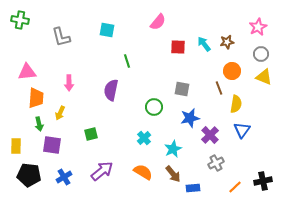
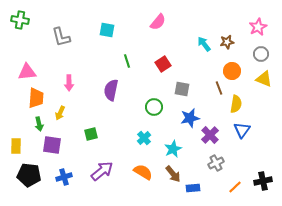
red square: moved 15 px left, 17 px down; rotated 35 degrees counterclockwise
yellow triangle: moved 2 px down
blue cross: rotated 14 degrees clockwise
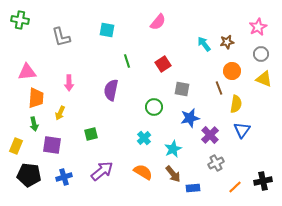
green arrow: moved 5 px left
yellow rectangle: rotated 21 degrees clockwise
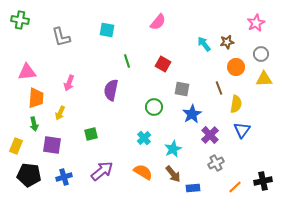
pink star: moved 2 px left, 4 px up
red square: rotated 28 degrees counterclockwise
orange circle: moved 4 px right, 4 px up
yellow triangle: rotated 24 degrees counterclockwise
pink arrow: rotated 21 degrees clockwise
blue star: moved 2 px right, 4 px up; rotated 18 degrees counterclockwise
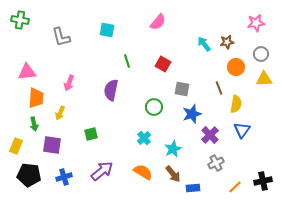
pink star: rotated 18 degrees clockwise
blue star: rotated 12 degrees clockwise
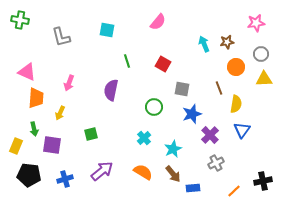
cyan arrow: rotated 14 degrees clockwise
pink triangle: rotated 30 degrees clockwise
green arrow: moved 5 px down
blue cross: moved 1 px right, 2 px down
orange line: moved 1 px left, 4 px down
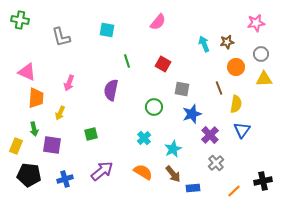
gray cross: rotated 14 degrees counterclockwise
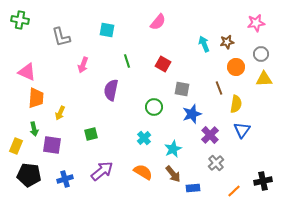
pink arrow: moved 14 px right, 18 px up
